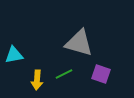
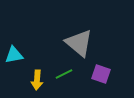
gray triangle: rotated 24 degrees clockwise
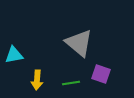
green line: moved 7 px right, 9 px down; rotated 18 degrees clockwise
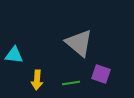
cyan triangle: rotated 18 degrees clockwise
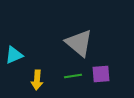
cyan triangle: rotated 30 degrees counterclockwise
purple square: rotated 24 degrees counterclockwise
green line: moved 2 px right, 7 px up
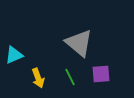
green line: moved 3 px left, 1 px down; rotated 72 degrees clockwise
yellow arrow: moved 1 px right, 2 px up; rotated 24 degrees counterclockwise
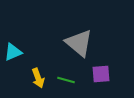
cyan triangle: moved 1 px left, 3 px up
green line: moved 4 px left, 3 px down; rotated 48 degrees counterclockwise
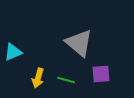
yellow arrow: rotated 36 degrees clockwise
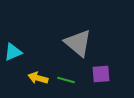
gray triangle: moved 1 px left
yellow arrow: rotated 90 degrees clockwise
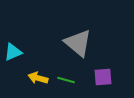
purple square: moved 2 px right, 3 px down
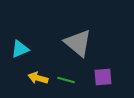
cyan triangle: moved 7 px right, 3 px up
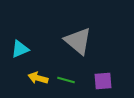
gray triangle: moved 2 px up
purple square: moved 4 px down
